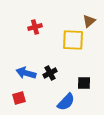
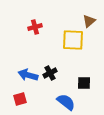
blue arrow: moved 2 px right, 2 px down
red square: moved 1 px right, 1 px down
blue semicircle: rotated 96 degrees counterclockwise
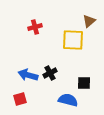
blue semicircle: moved 2 px right, 2 px up; rotated 24 degrees counterclockwise
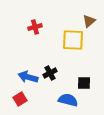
blue arrow: moved 2 px down
red square: rotated 16 degrees counterclockwise
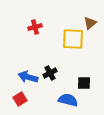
brown triangle: moved 1 px right, 2 px down
yellow square: moved 1 px up
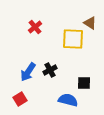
brown triangle: rotated 48 degrees counterclockwise
red cross: rotated 24 degrees counterclockwise
black cross: moved 3 px up
blue arrow: moved 5 px up; rotated 72 degrees counterclockwise
